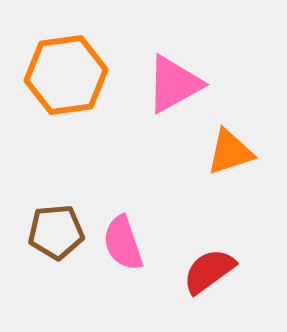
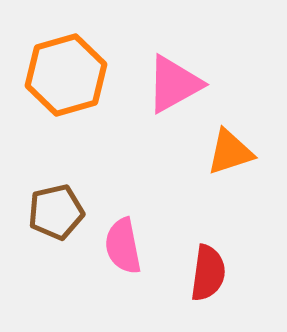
orange hexagon: rotated 8 degrees counterclockwise
brown pentagon: moved 20 px up; rotated 8 degrees counterclockwise
pink semicircle: moved 3 px down; rotated 8 degrees clockwise
red semicircle: moved 1 px left, 2 px down; rotated 134 degrees clockwise
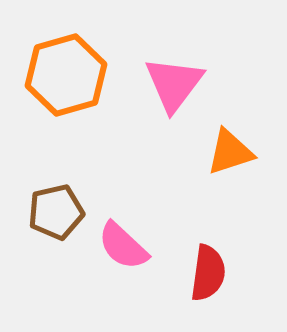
pink triangle: rotated 24 degrees counterclockwise
pink semicircle: rotated 36 degrees counterclockwise
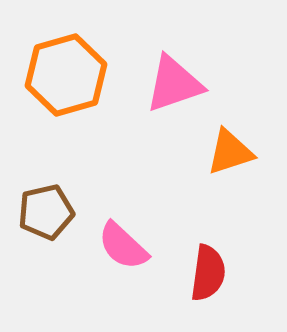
pink triangle: rotated 34 degrees clockwise
brown pentagon: moved 10 px left
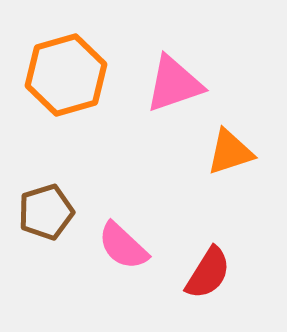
brown pentagon: rotated 4 degrees counterclockwise
red semicircle: rotated 24 degrees clockwise
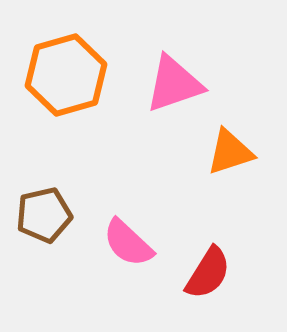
brown pentagon: moved 2 px left, 3 px down; rotated 4 degrees clockwise
pink semicircle: moved 5 px right, 3 px up
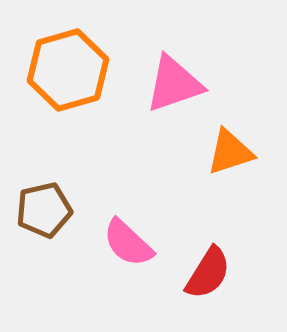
orange hexagon: moved 2 px right, 5 px up
brown pentagon: moved 5 px up
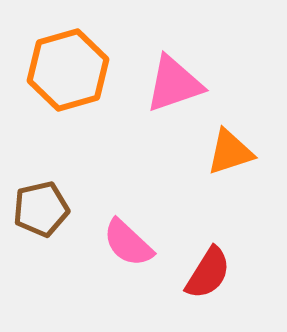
brown pentagon: moved 3 px left, 1 px up
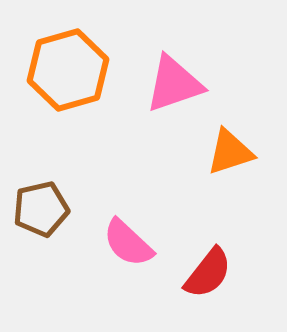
red semicircle: rotated 6 degrees clockwise
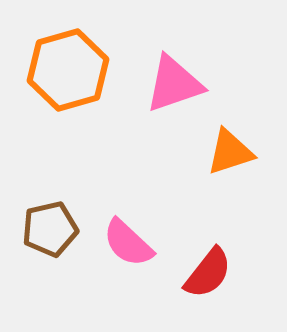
brown pentagon: moved 9 px right, 20 px down
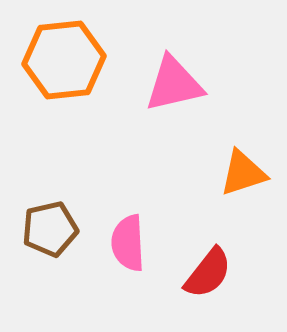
orange hexagon: moved 4 px left, 10 px up; rotated 10 degrees clockwise
pink triangle: rotated 6 degrees clockwise
orange triangle: moved 13 px right, 21 px down
pink semicircle: rotated 44 degrees clockwise
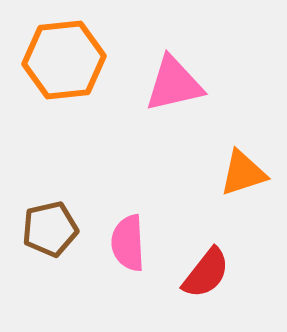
red semicircle: moved 2 px left
